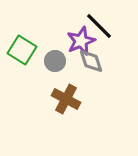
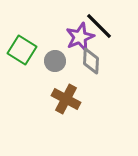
purple star: moved 1 px left, 4 px up
gray diamond: rotated 20 degrees clockwise
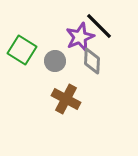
gray diamond: moved 1 px right
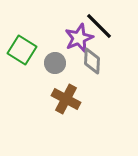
purple star: moved 1 px left, 1 px down
gray circle: moved 2 px down
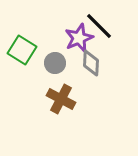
gray diamond: moved 1 px left, 2 px down
brown cross: moved 5 px left
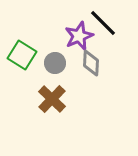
black line: moved 4 px right, 3 px up
purple star: moved 2 px up
green square: moved 5 px down
brown cross: moved 9 px left; rotated 16 degrees clockwise
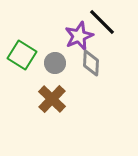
black line: moved 1 px left, 1 px up
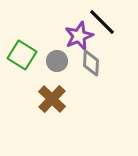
gray circle: moved 2 px right, 2 px up
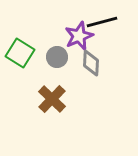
black line: rotated 60 degrees counterclockwise
green square: moved 2 px left, 2 px up
gray circle: moved 4 px up
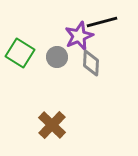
brown cross: moved 26 px down
